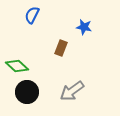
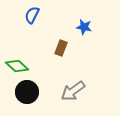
gray arrow: moved 1 px right
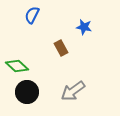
brown rectangle: rotated 49 degrees counterclockwise
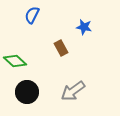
green diamond: moved 2 px left, 5 px up
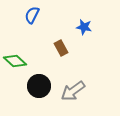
black circle: moved 12 px right, 6 px up
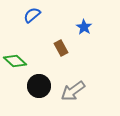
blue semicircle: rotated 24 degrees clockwise
blue star: rotated 21 degrees clockwise
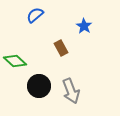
blue semicircle: moved 3 px right
blue star: moved 1 px up
gray arrow: moved 2 px left; rotated 75 degrees counterclockwise
